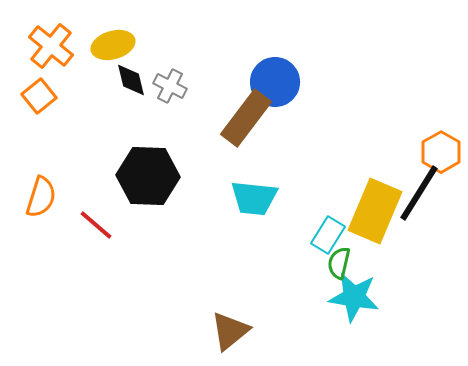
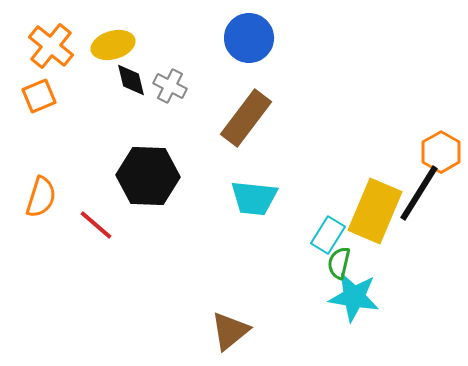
blue circle: moved 26 px left, 44 px up
orange square: rotated 16 degrees clockwise
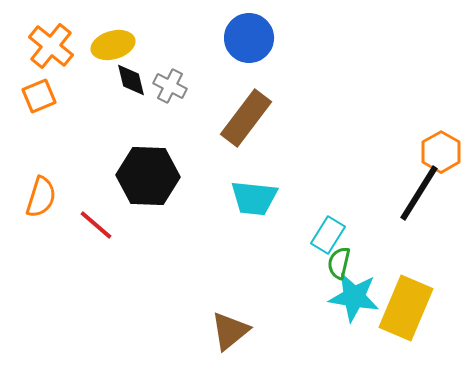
yellow rectangle: moved 31 px right, 97 px down
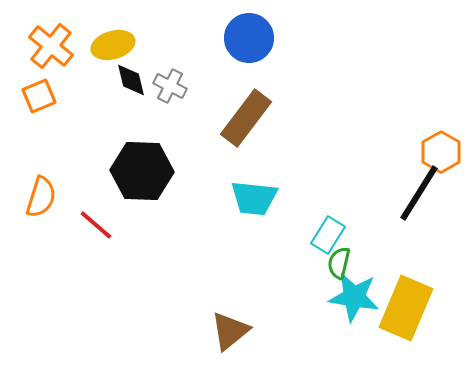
black hexagon: moved 6 px left, 5 px up
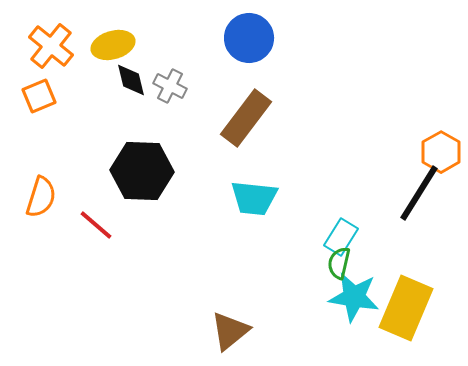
cyan rectangle: moved 13 px right, 2 px down
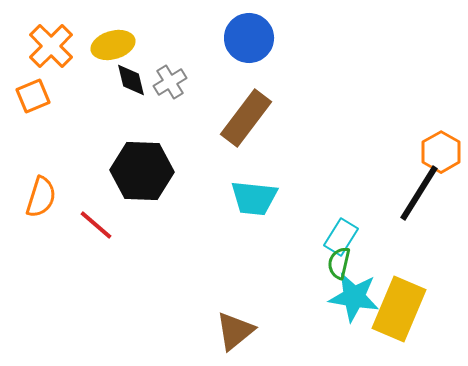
orange cross: rotated 6 degrees clockwise
gray cross: moved 4 px up; rotated 32 degrees clockwise
orange square: moved 6 px left
yellow rectangle: moved 7 px left, 1 px down
brown triangle: moved 5 px right
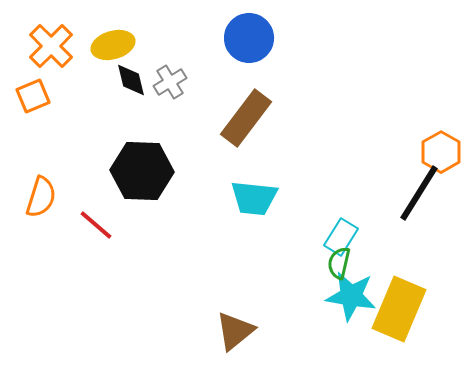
cyan star: moved 3 px left, 1 px up
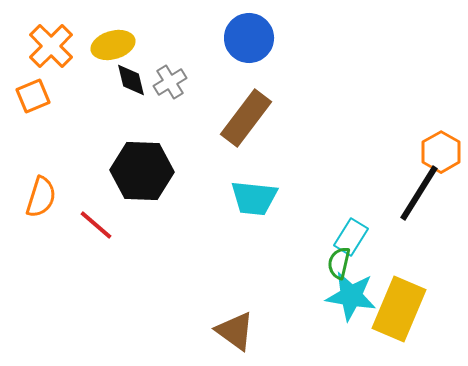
cyan rectangle: moved 10 px right
brown triangle: rotated 45 degrees counterclockwise
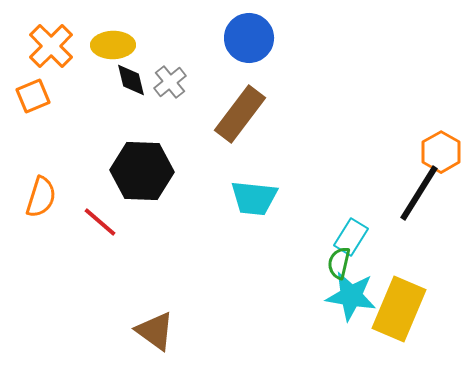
yellow ellipse: rotated 15 degrees clockwise
gray cross: rotated 8 degrees counterclockwise
brown rectangle: moved 6 px left, 4 px up
red line: moved 4 px right, 3 px up
brown triangle: moved 80 px left
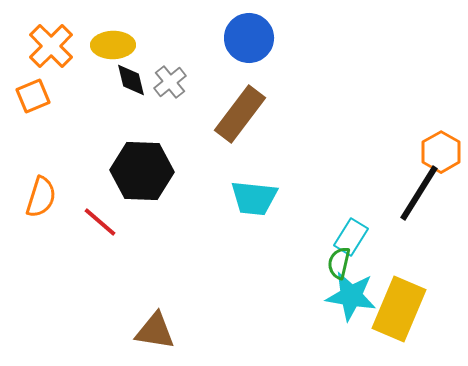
brown triangle: rotated 27 degrees counterclockwise
